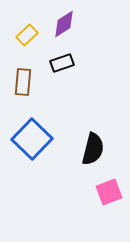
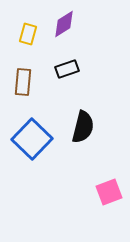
yellow rectangle: moved 1 px right, 1 px up; rotated 30 degrees counterclockwise
black rectangle: moved 5 px right, 6 px down
black semicircle: moved 10 px left, 22 px up
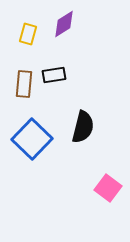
black rectangle: moved 13 px left, 6 px down; rotated 10 degrees clockwise
brown rectangle: moved 1 px right, 2 px down
pink square: moved 1 px left, 4 px up; rotated 32 degrees counterclockwise
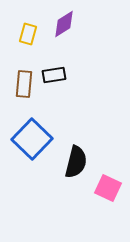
black semicircle: moved 7 px left, 35 px down
pink square: rotated 12 degrees counterclockwise
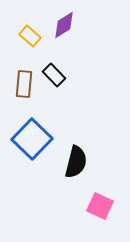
purple diamond: moved 1 px down
yellow rectangle: moved 2 px right, 2 px down; rotated 65 degrees counterclockwise
black rectangle: rotated 55 degrees clockwise
pink square: moved 8 px left, 18 px down
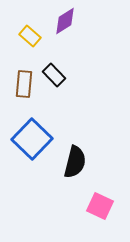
purple diamond: moved 1 px right, 4 px up
black semicircle: moved 1 px left
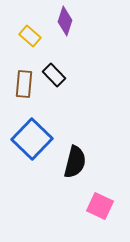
purple diamond: rotated 40 degrees counterclockwise
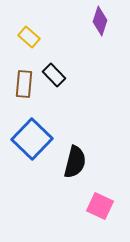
purple diamond: moved 35 px right
yellow rectangle: moved 1 px left, 1 px down
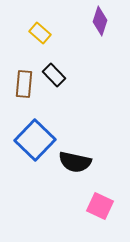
yellow rectangle: moved 11 px right, 4 px up
blue square: moved 3 px right, 1 px down
black semicircle: rotated 88 degrees clockwise
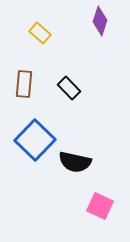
black rectangle: moved 15 px right, 13 px down
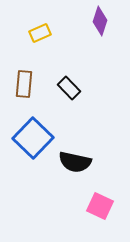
yellow rectangle: rotated 65 degrees counterclockwise
blue square: moved 2 px left, 2 px up
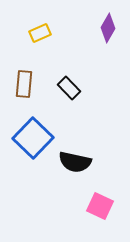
purple diamond: moved 8 px right, 7 px down; rotated 12 degrees clockwise
